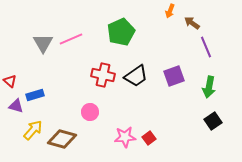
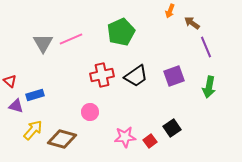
red cross: moved 1 px left; rotated 25 degrees counterclockwise
black square: moved 41 px left, 7 px down
red square: moved 1 px right, 3 px down
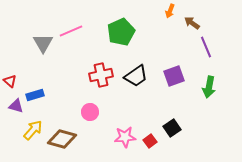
pink line: moved 8 px up
red cross: moved 1 px left
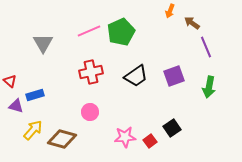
pink line: moved 18 px right
red cross: moved 10 px left, 3 px up
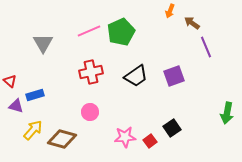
green arrow: moved 18 px right, 26 px down
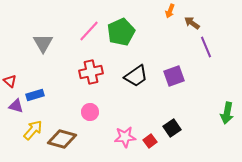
pink line: rotated 25 degrees counterclockwise
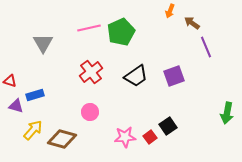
pink line: moved 3 px up; rotated 35 degrees clockwise
red cross: rotated 25 degrees counterclockwise
red triangle: rotated 24 degrees counterclockwise
black square: moved 4 px left, 2 px up
red square: moved 4 px up
